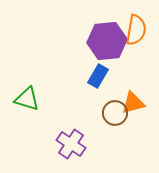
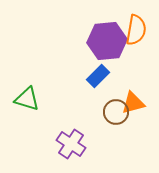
blue rectangle: rotated 15 degrees clockwise
brown circle: moved 1 px right, 1 px up
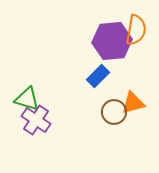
purple hexagon: moved 5 px right
brown circle: moved 2 px left
purple cross: moved 35 px left, 24 px up
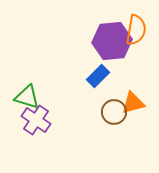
green triangle: moved 2 px up
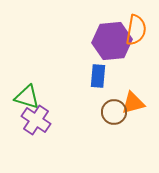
blue rectangle: rotated 40 degrees counterclockwise
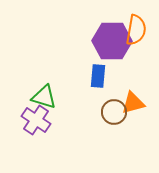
purple hexagon: rotated 6 degrees clockwise
green triangle: moved 17 px right
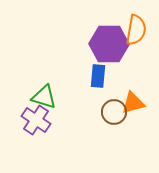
purple hexagon: moved 3 px left, 3 px down
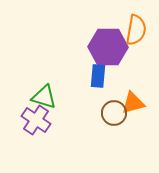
purple hexagon: moved 1 px left, 3 px down
brown circle: moved 1 px down
